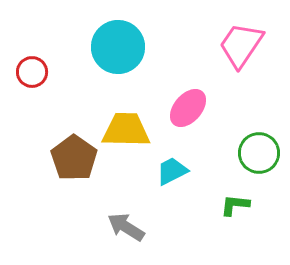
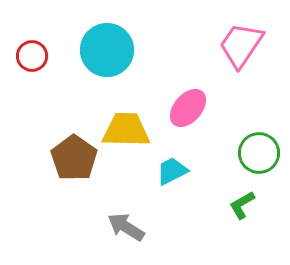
cyan circle: moved 11 px left, 3 px down
red circle: moved 16 px up
green L-shape: moved 7 px right; rotated 36 degrees counterclockwise
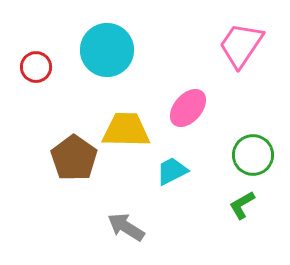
red circle: moved 4 px right, 11 px down
green circle: moved 6 px left, 2 px down
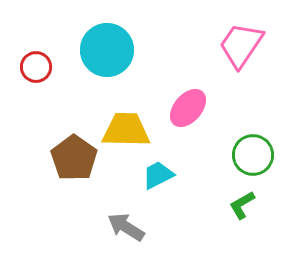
cyan trapezoid: moved 14 px left, 4 px down
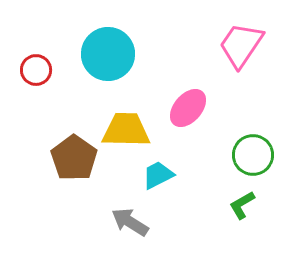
cyan circle: moved 1 px right, 4 px down
red circle: moved 3 px down
gray arrow: moved 4 px right, 5 px up
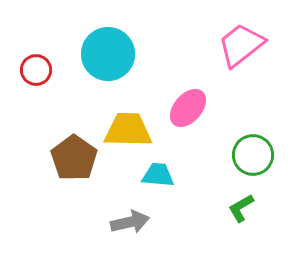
pink trapezoid: rotated 18 degrees clockwise
yellow trapezoid: moved 2 px right
cyan trapezoid: rotated 32 degrees clockwise
green L-shape: moved 1 px left, 3 px down
gray arrow: rotated 135 degrees clockwise
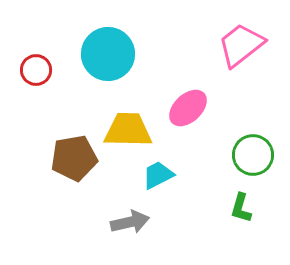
pink ellipse: rotated 6 degrees clockwise
brown pentagon: rotated 27 degrees clockwise
cyan trapezoid: rotated 32 degrees counterclockwise
green L-shape: rotated 44 degrees counterclockwise
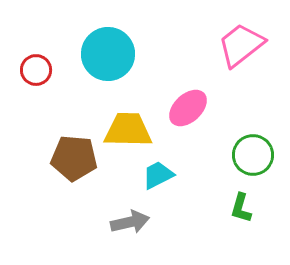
brown pentagon: rotated 15 degrees clockwise
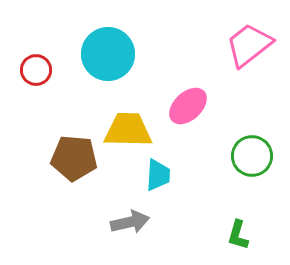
pink trapezoid: moved 8 px right
pink ellipse: moved 2 px up
green circle: moved 1 px left, 1 px down
cyan trapezoid: rotated 120 degrees clockwise
green L-shape: moved 3 px left, 27 px down
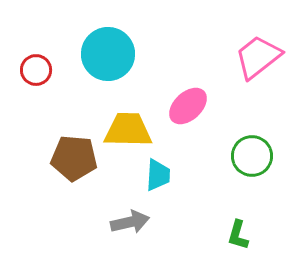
pink trapezoid: moved 9 px right, 12 px down
